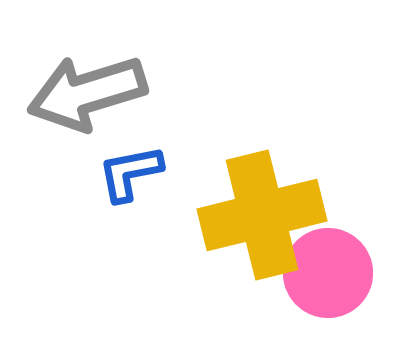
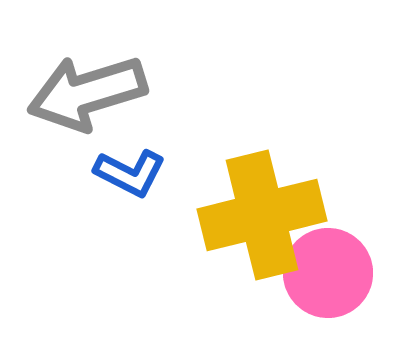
blue L-shape: rotated 142 degrees counterclockwise
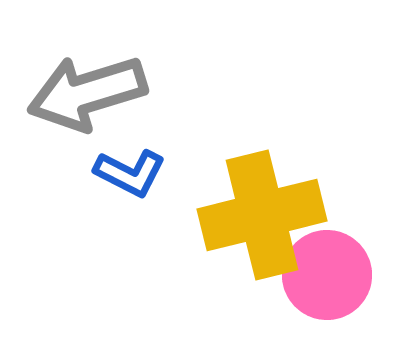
pink circle: moved 1 px left, 2 px down
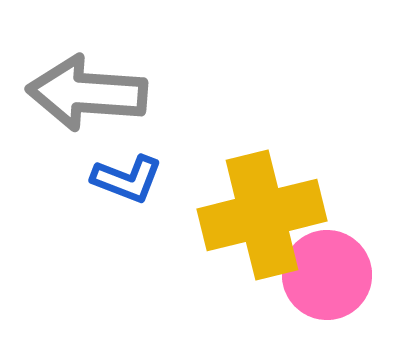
gray arrow: rotated 21 degrees clockwise
blue L-shape: moved 3 px left, 6 px down; rotated 6 degrees counterclockwise
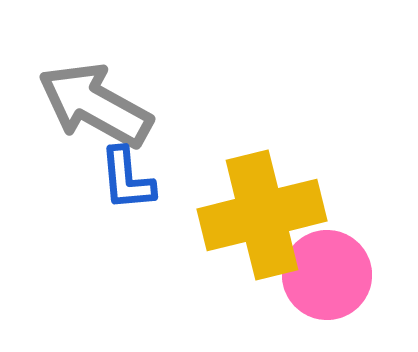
gray arrow: moved 8 px right, 12 px down; rotated 25 degrees clockwise
blue L-shape: rotated 64 degrees clockwise
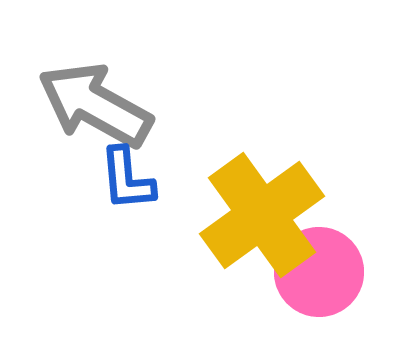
yellow cross: rotated 22 degrees counterclockwise
pink circle: moved 8 px left, 3 px up
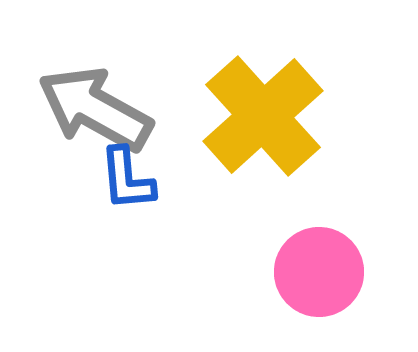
gray arrow: moved 4 px down
yellow cross: moved 1 px right, 99 px up; rotated 6 degrees counterclockwise
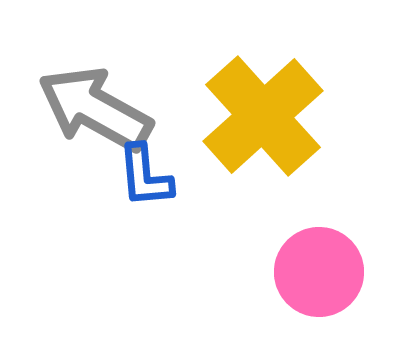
blue L-shape: moved 18 px right, 3 px up
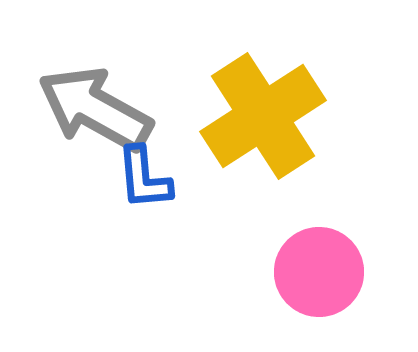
yellow cross: rotated 9 degrees clockwise
blue L-shape: moved 1 px left, 2 px down
